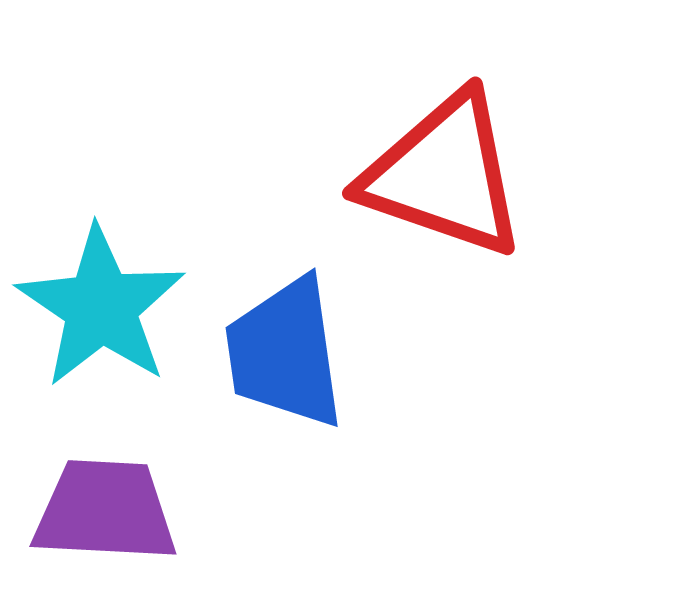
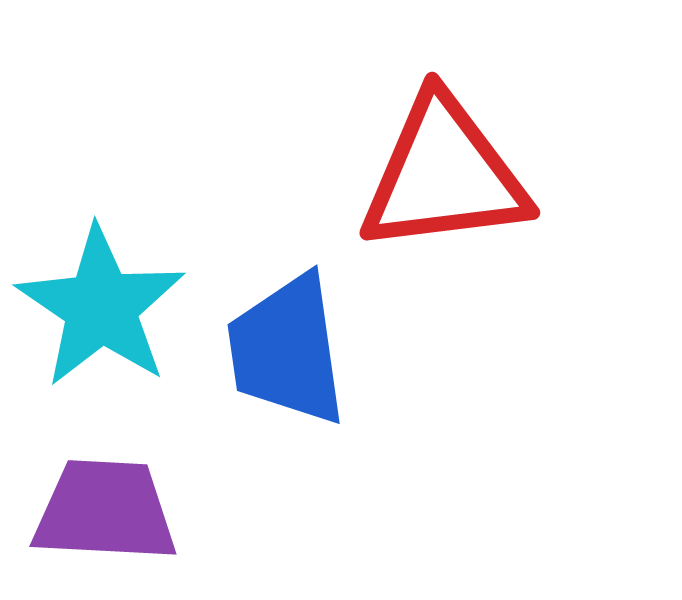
red triangle: rotated 26 degrees counterclockwise
blue trapezoid: moved 2 px right, 3 px up
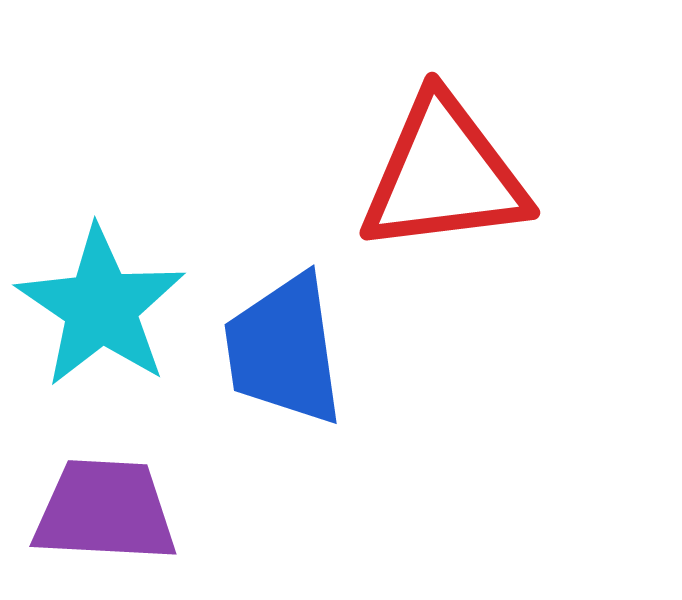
blue trapezoid: moved 3 px left
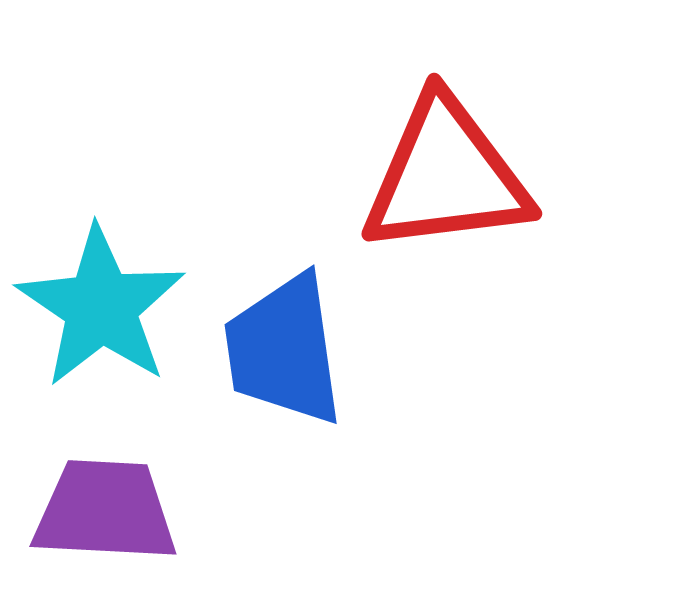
red triangle: moved 2 px right, 1 px down
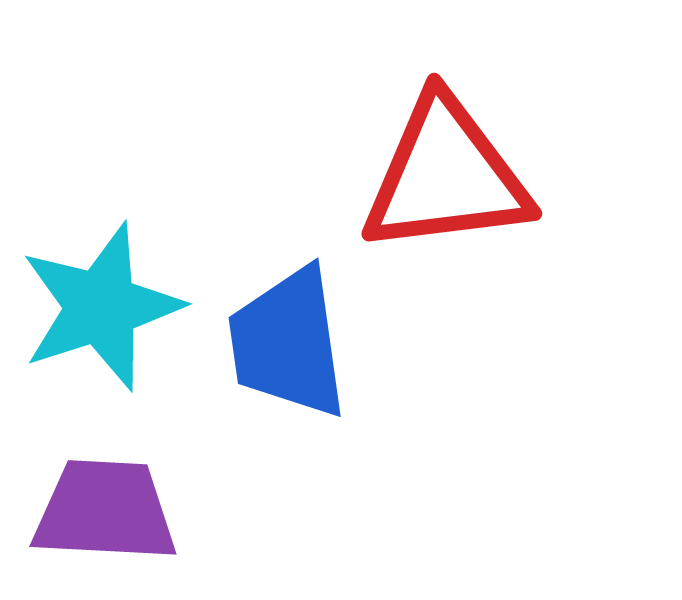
cyan star: rotated 20 degrees clockwise
blue trapezoid: moved 4 px right, 7 px up
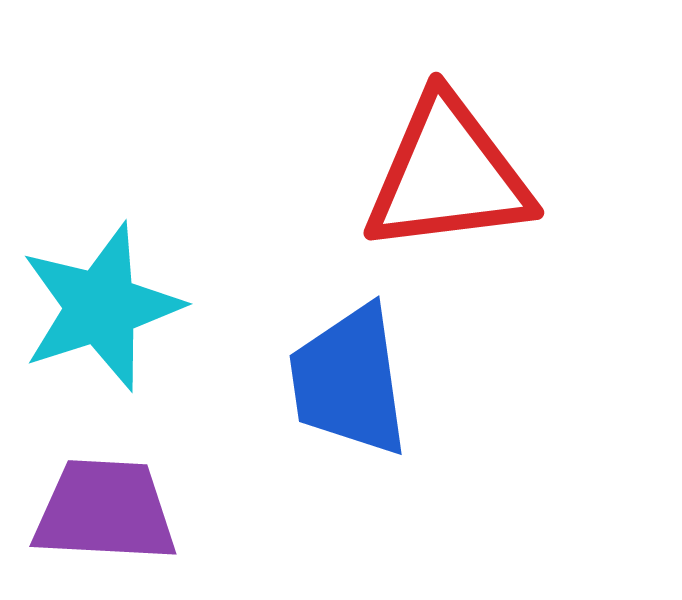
red triangle: moved 2 px right, 1 px up
blue trapezoid: moved 61 px right, 38 px down
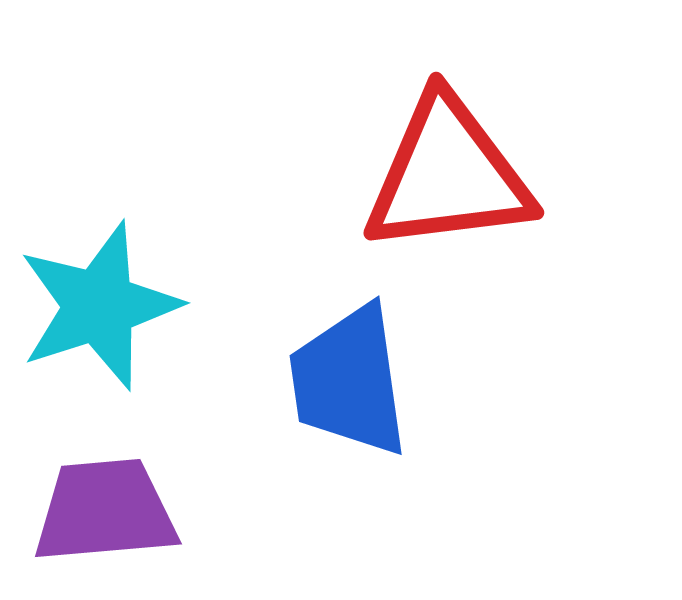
cyan star: moved 2 px left, 1 px up
purple trapezoid: rotated 8 degrees counterclockwise
